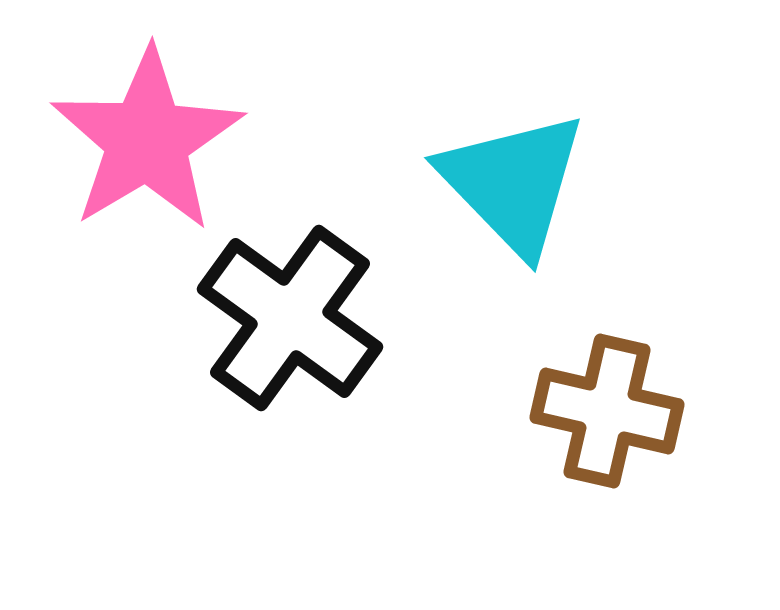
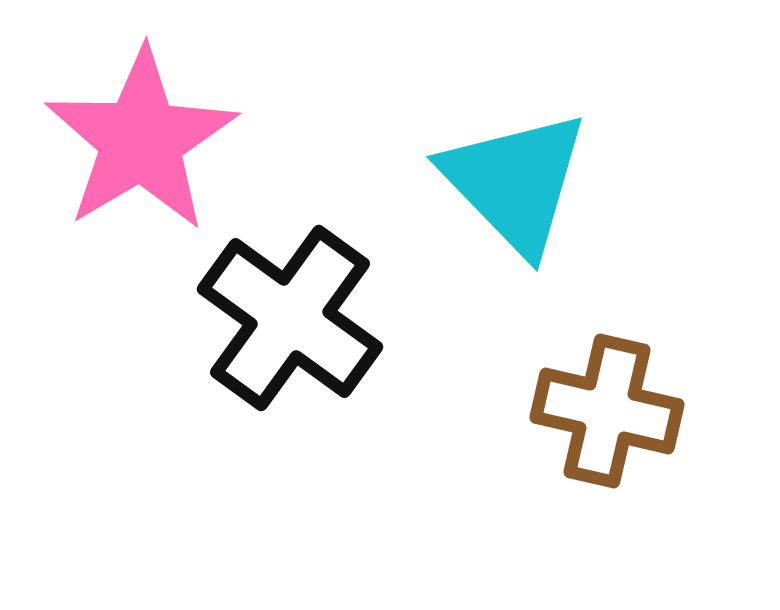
pink star: moved 6 px left
cyan triangle: moved 2 px right, 1 px up
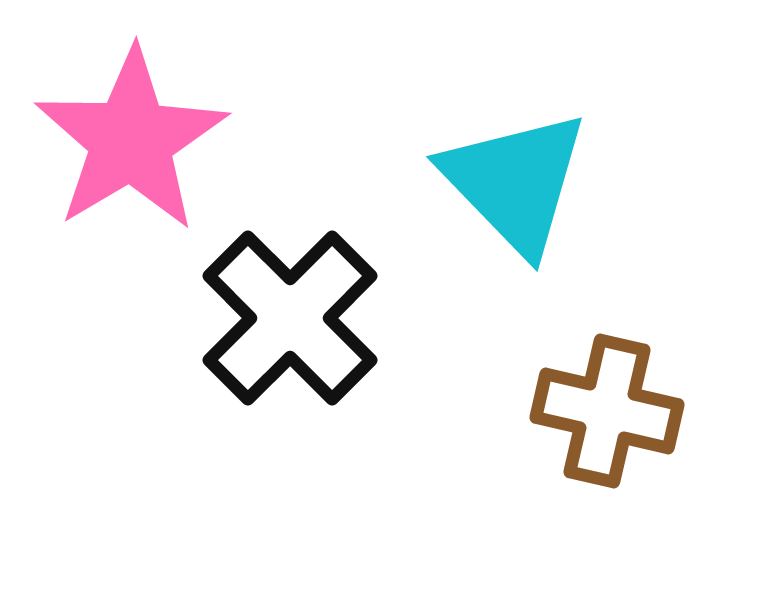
pink star: moved 10 px left
black cross: rotated 9 degrees clockwise
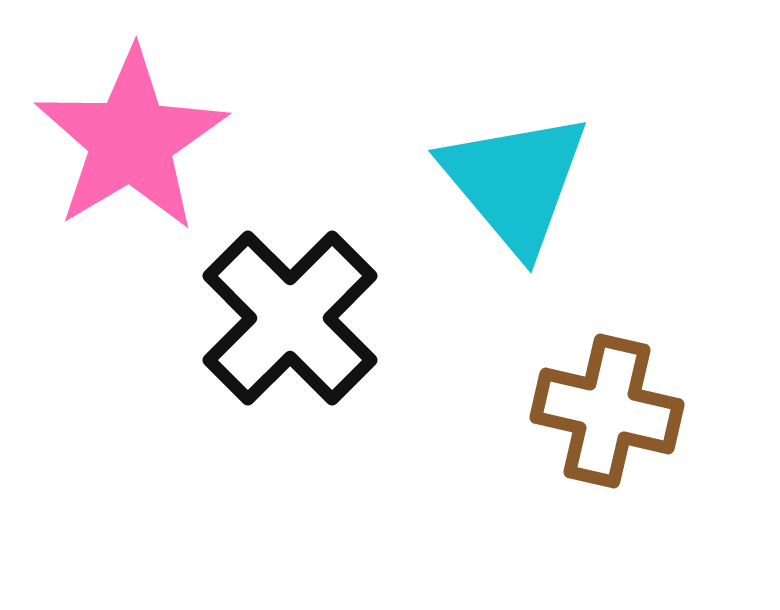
cyan triangle: rotated 4 degrees clockwise
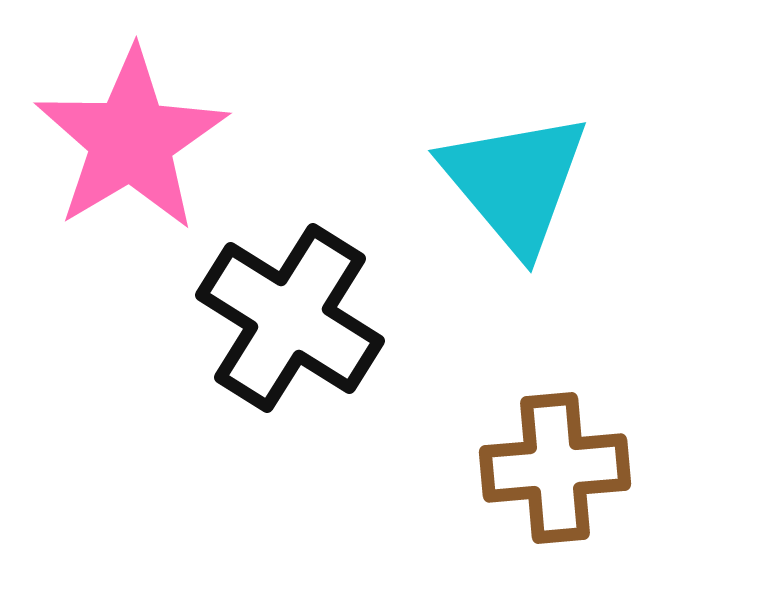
black cross: rotated 13 degrees counterclockwise
brown cross: moved 52 px left, 57 px down; rotated 18 degrees counterclockwise
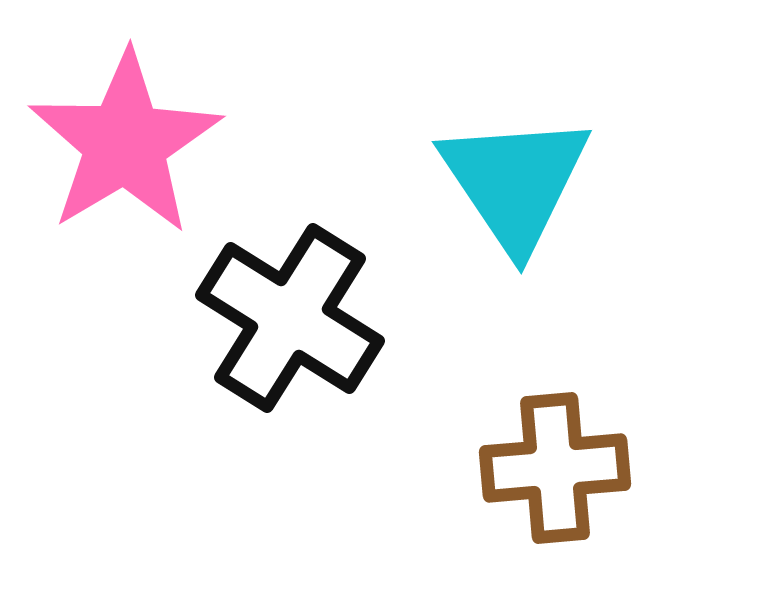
pink star: moved 6 px left, 3 px down
cyan triangle: rotated 6 degrees clockwise
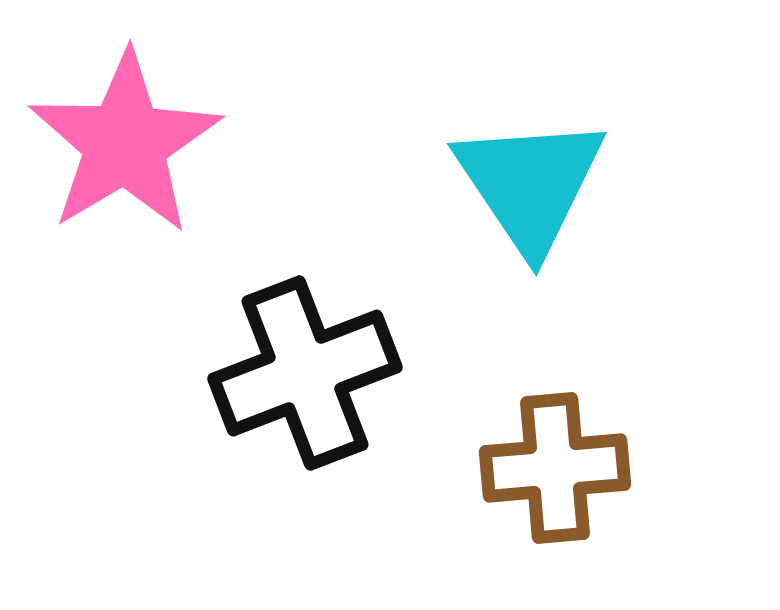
cyan triangle: moved 15 px right, 2 px down
black cross: moved 15 px right, 55 px down; rotated 37 degrees clockwise
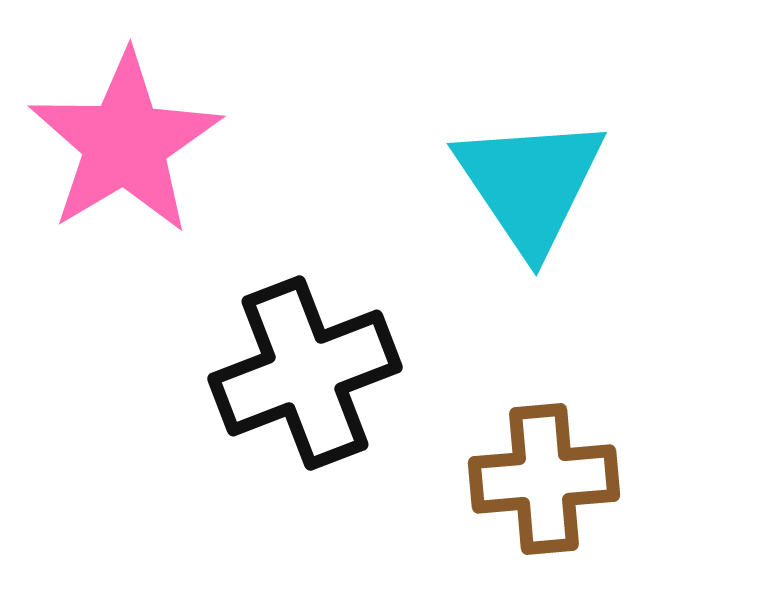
brown cross: moved 11 px left, 11 px down
